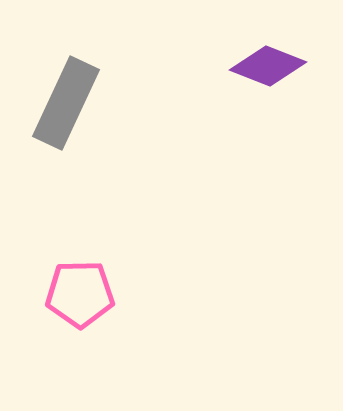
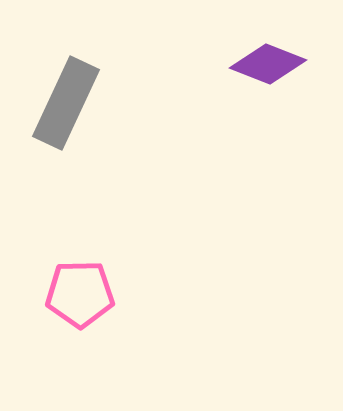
purple diamond: moved 2 px up
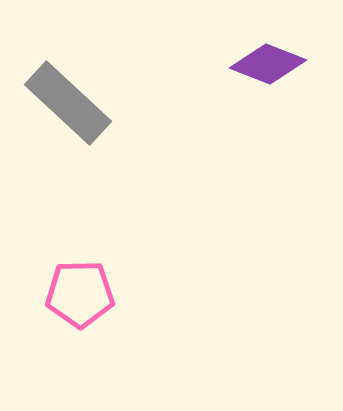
gray rectangle: moved 2 px right; rotated 72 degrees counterclockwise
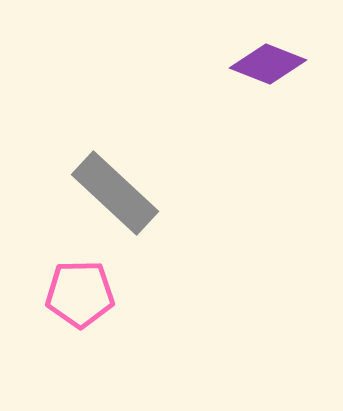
gray rectangle: moved 47 px right, 90 px down
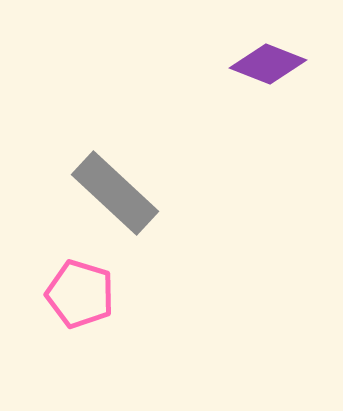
pink pentagon: rotated 18 degrees clockwise
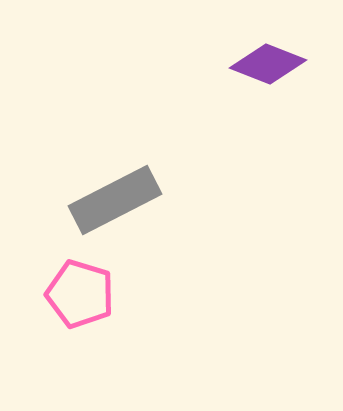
gray rectangle: moved 7 px down; rotated 70 degrees counterclockwise
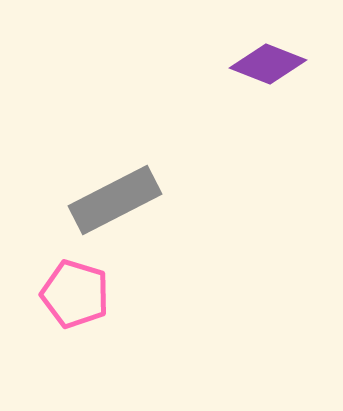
pink pentagon: moved 5 px left
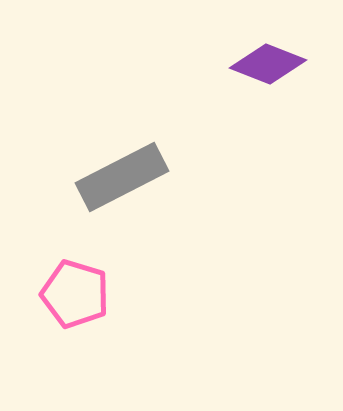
gray rectangle: moved 7 px right, 23 px up
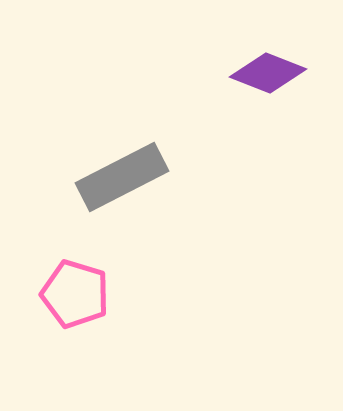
purple diamond: moved 9 px down
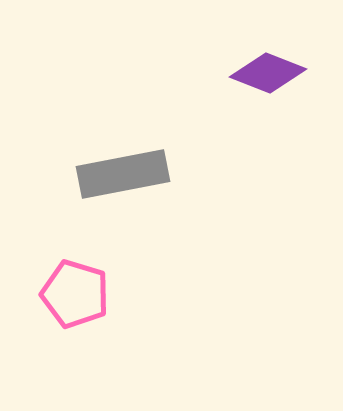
gray rectangle: moved 1 px right, 3 px up; rotated 16 degrees clockwise
